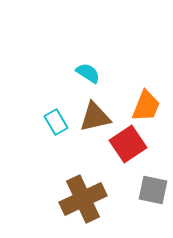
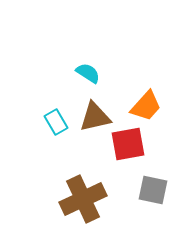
orange trapezoid: rotated 20 degrees clockwise
red square: rotated 24 degrees clockwise
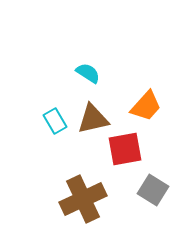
brown triangle: moved 2 px left, 2 px down
cyan rectangle: moved 1 px left, 1 px up
red square: moved 3 px left, 5 px down
gray square: rotated 20 degrees clockwise
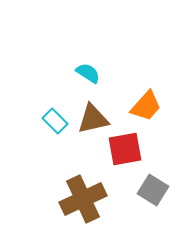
cyan rectangle: rotated 15 degrees counterclockwise
